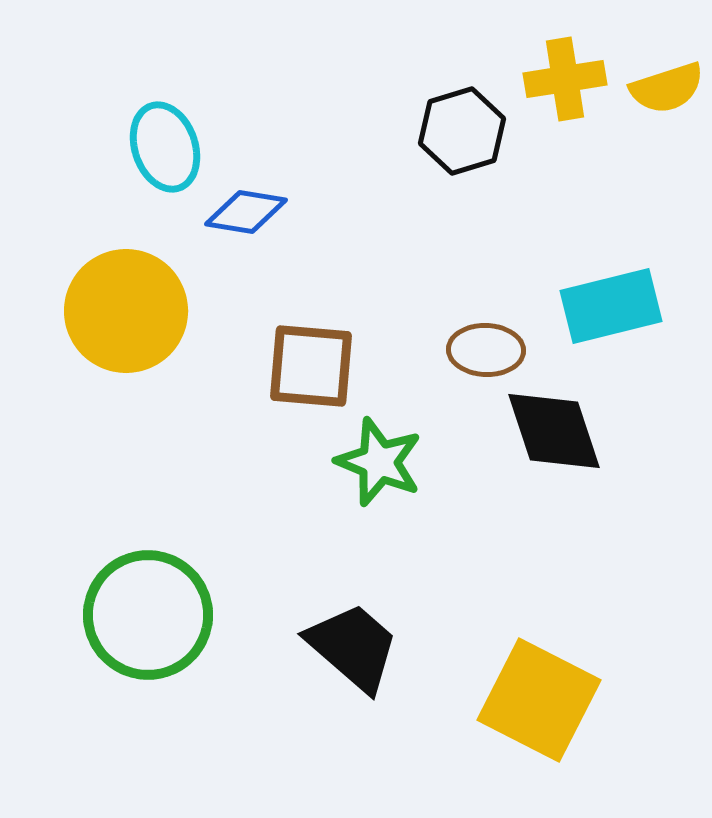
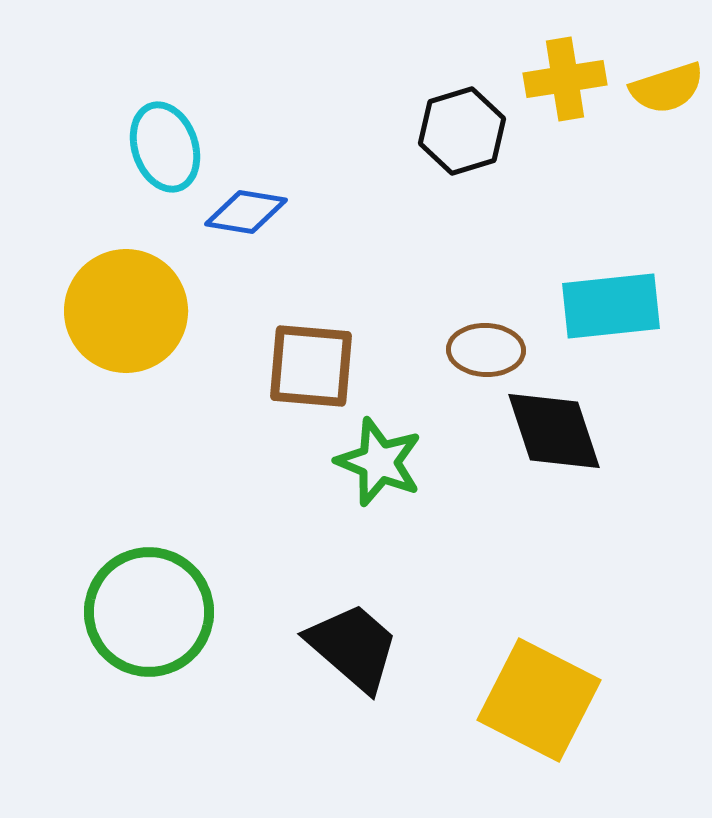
cyan rectangle: rotated 8 degrees clockwise
green circle: moved 1 px right, 3 px up
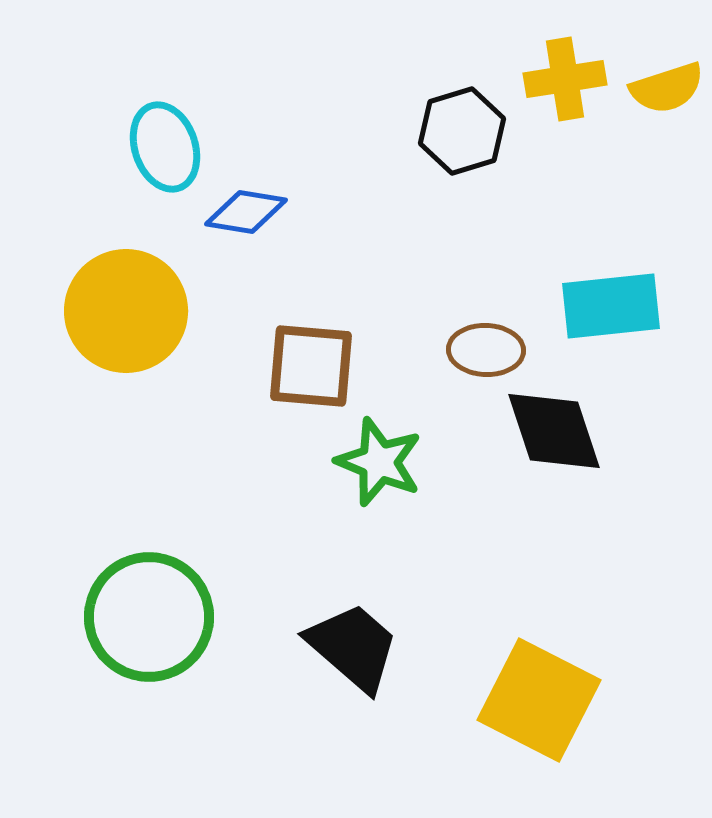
green circle: moved 5 px down
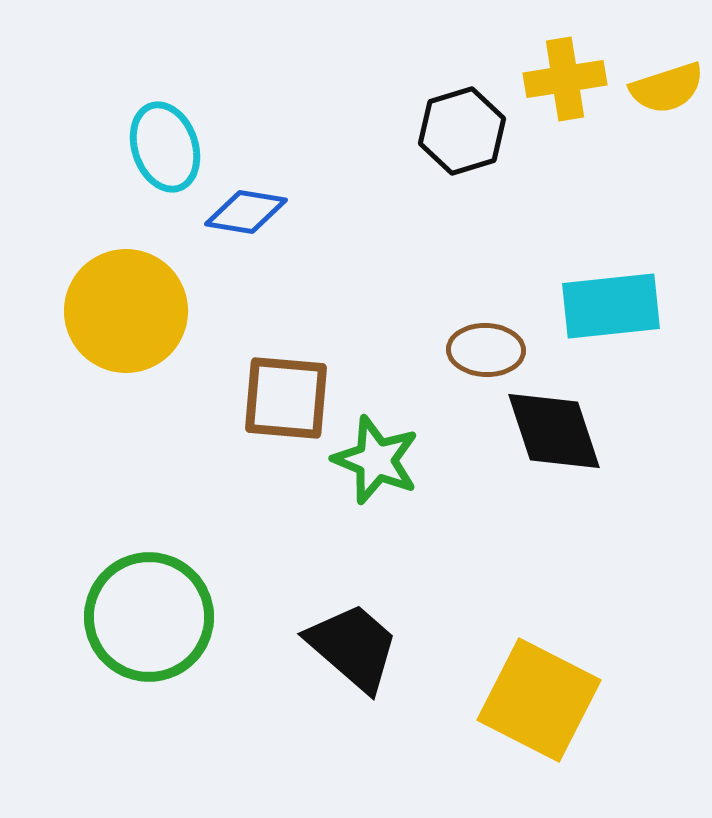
brown square: moved 25 px left, 32 px down
green star: moved 3 px left, 2 px up
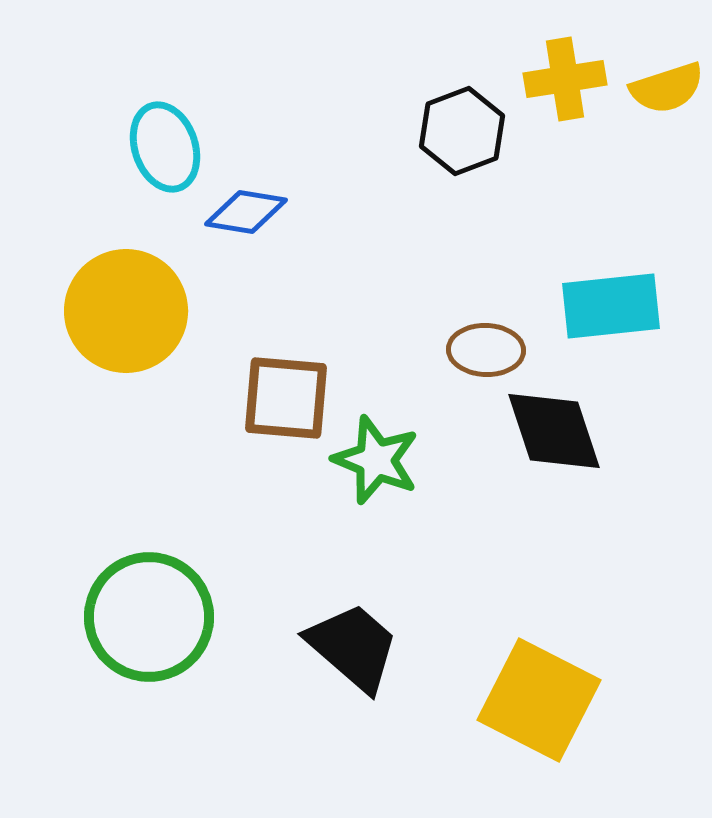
black hexagon: rotated 4 degrees counterclockwise
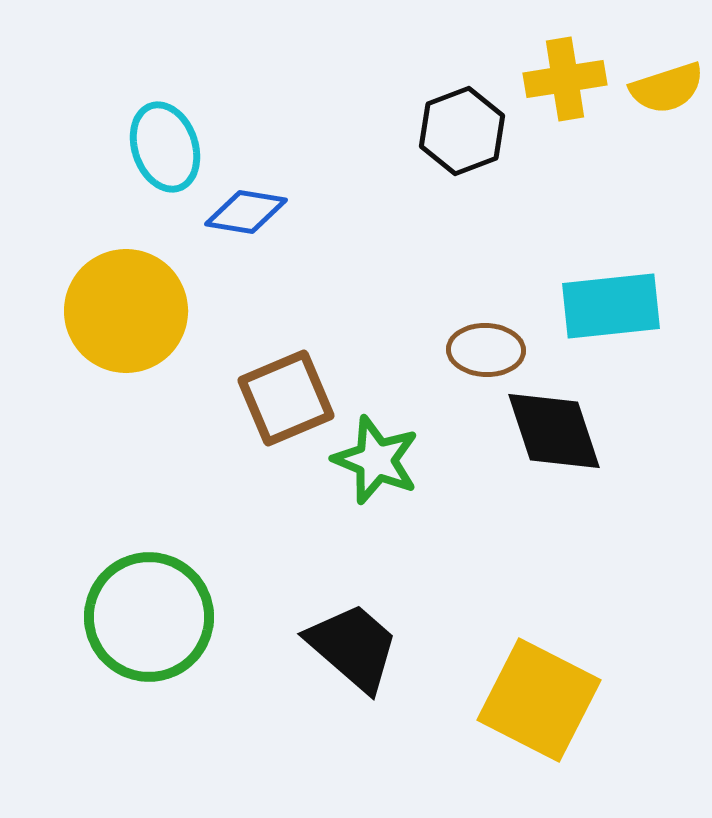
brown square: rotated 28 degrees counterclockwise
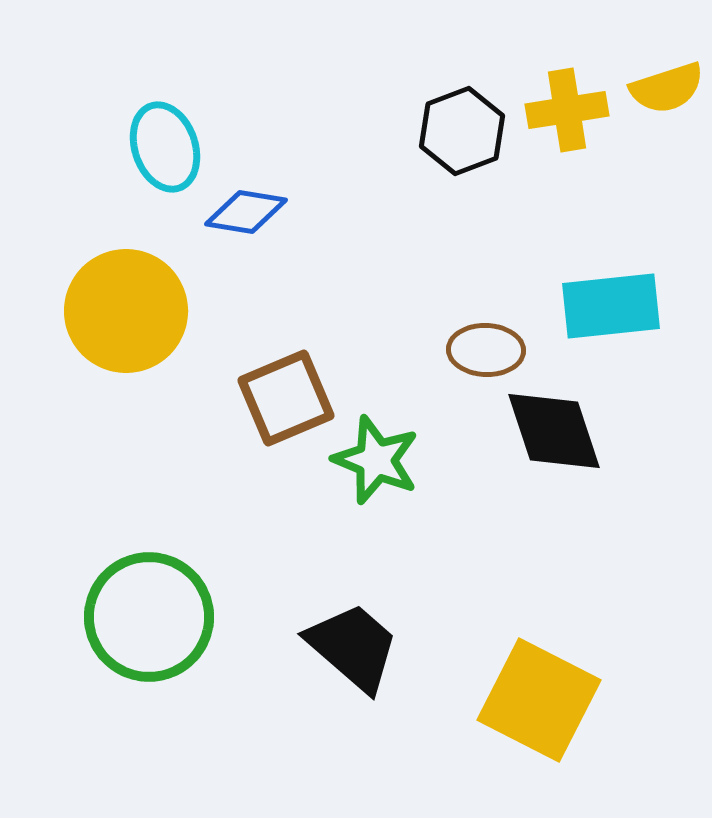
yellow cross: moved 2 px right, 31 px down
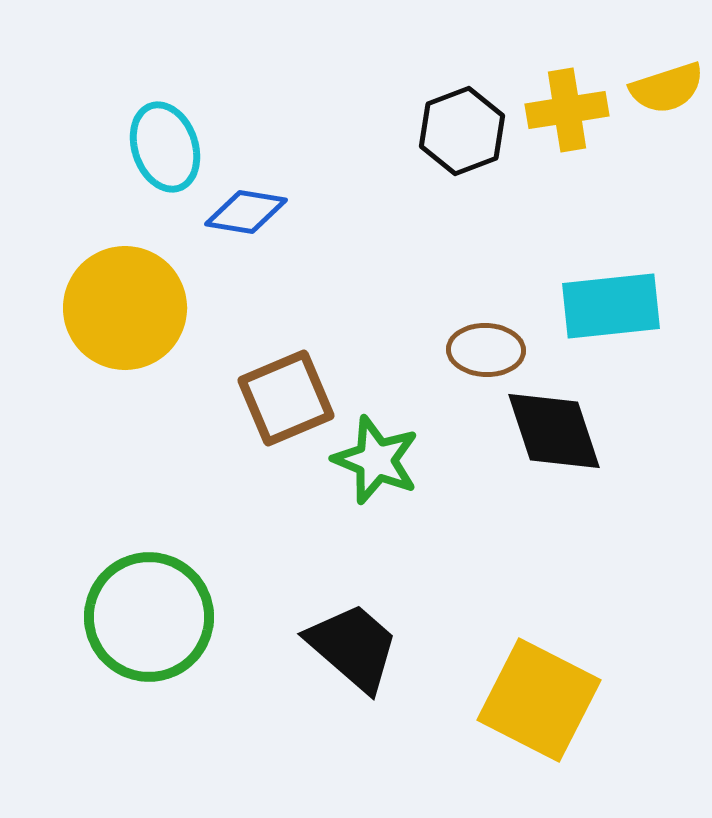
yellow circle: moved 1 px left, 3 px up
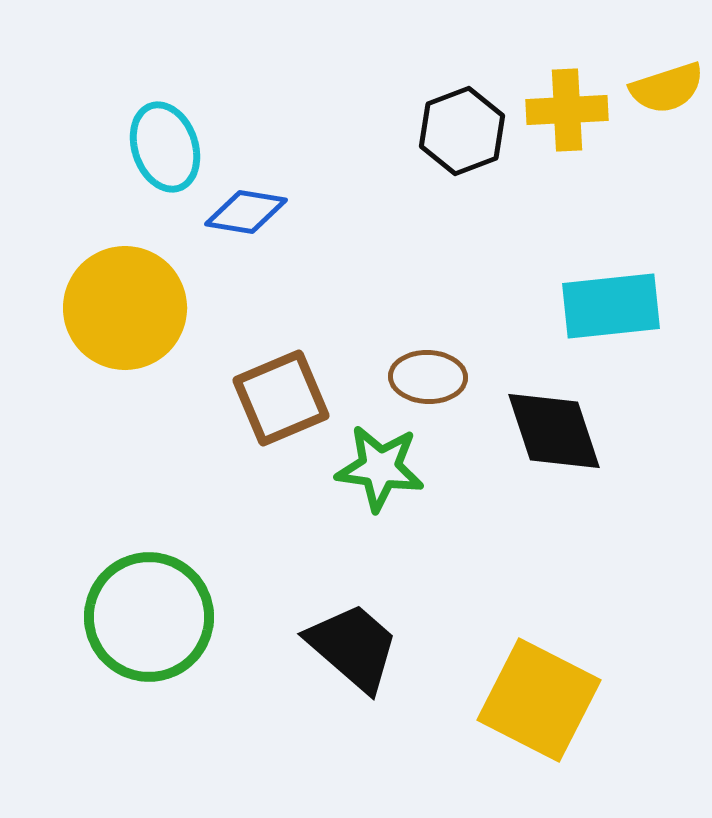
yellow cross: rotated 6 degrees clockwise
brown ellipse: moved 58 px left, 27 px down
brown square: moved 5 px left
green star: moved 4 px right, 8 px down; rotated 14 degrees counterclockwise
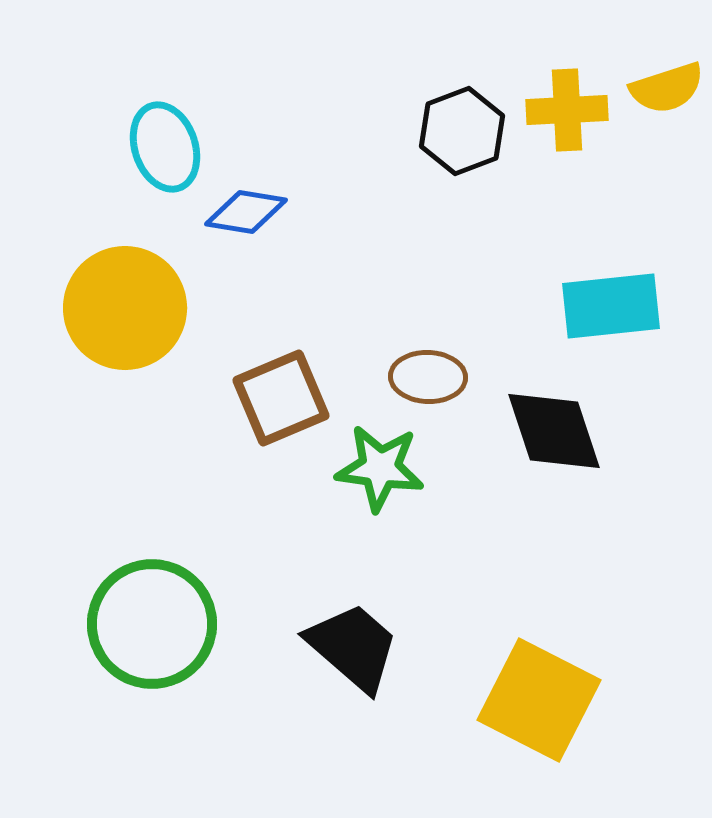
green circle: moved 3 px right, 7 px down
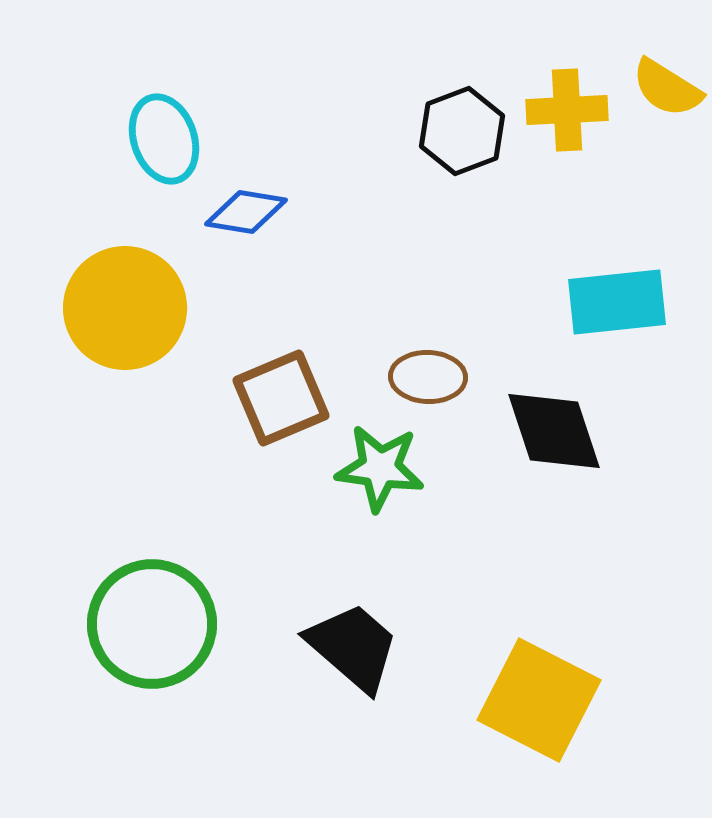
yellow semicircle: rotated 50 degrees clockwise
cyan ellipse: moved 1 px left, 8 px up
cyan rectangle: moved 6 px right, 4 px up
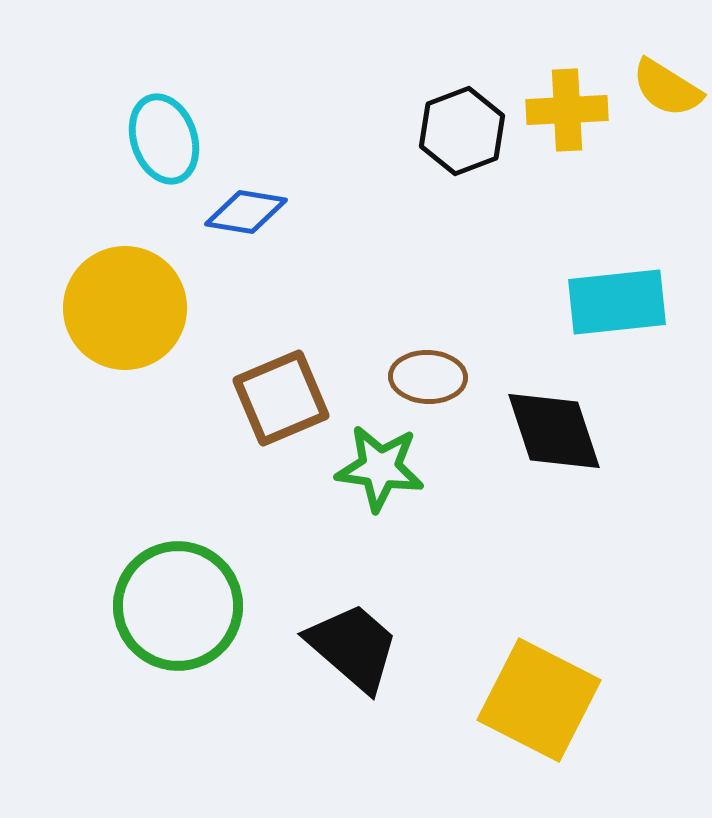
green circle: moved 26 px right, 18 px up
